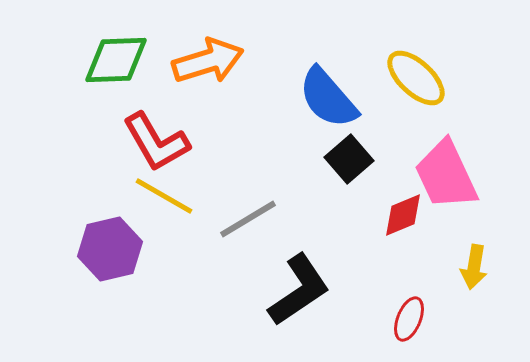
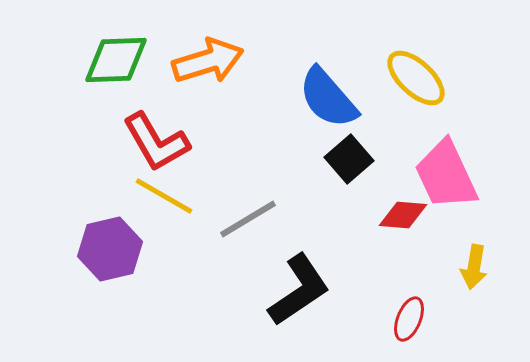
red diamond: rotated 27 degrees clockwise
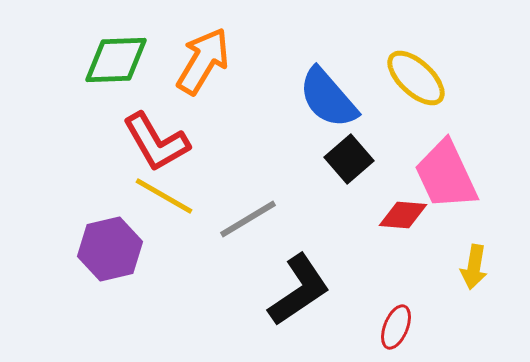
orange arrow: moved 5 px left; rotated 42 degrees counterclockwise
red ellipse: moved 13 px left, 8 px down
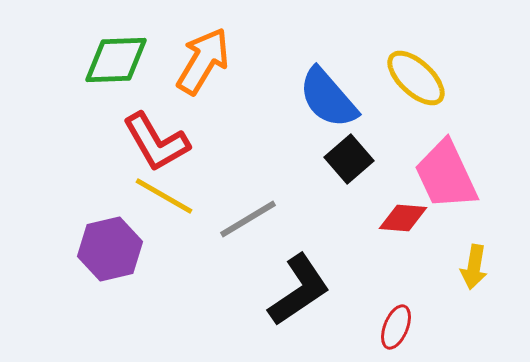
red diamond: moved 3 px down
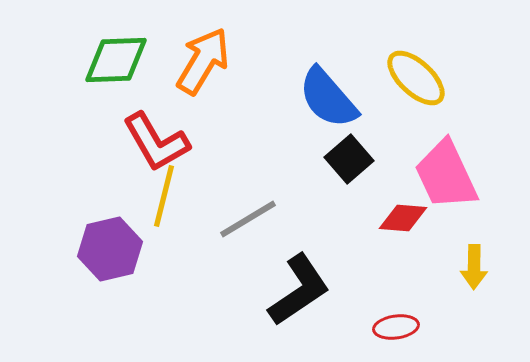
yellow line: rotated 74 degrees clockwise
yellow arrow: rotated 9 degrees counterclockwise
red ellipse: rotated 60 degrees clockwise
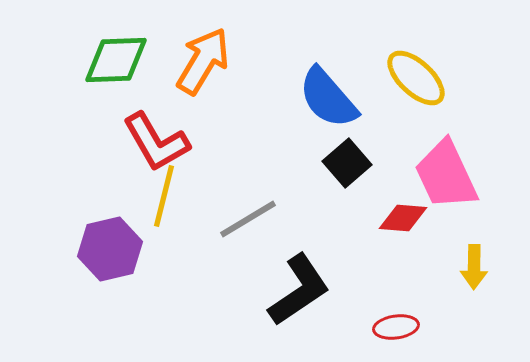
black square: moved 2 px left, 4 px down
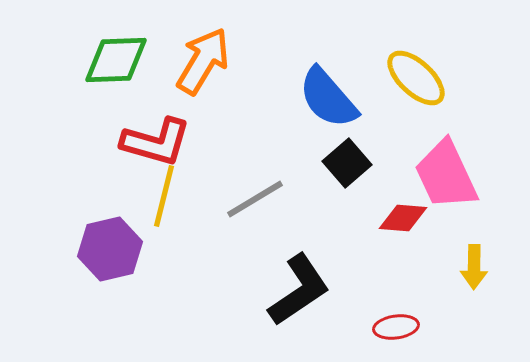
red L-shape: rotated 44 degrees counterclockwise
gray line: moved 7 px right, 20 px up
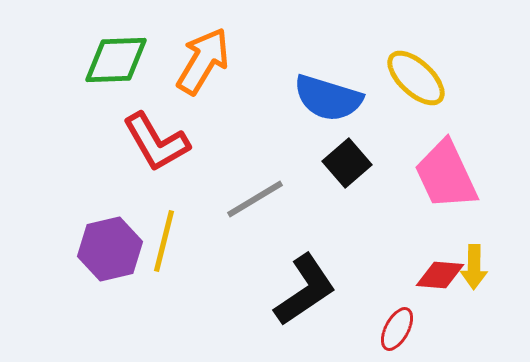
blue semicircle: rotated 32 degrees counterclockwise
red L-shape: rotated 44 degrees clockwise
yellow line: moved 45 px down
red diamond: moved 37 px right, 57 px down
black L-shape: moved 6 px right
red ellipse: moved 1 px right, 2 px down; rotated 54 degrees counterclockwise
